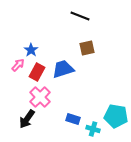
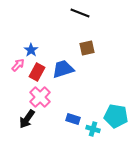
black line: moved 3 px up
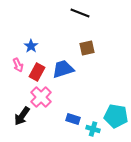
blue star: moved 4 px up
pink arrow: rotated 112 degrees clockwise
pink cross: moved 1 px right
black arrow: moved 5 px left, 3 px up
